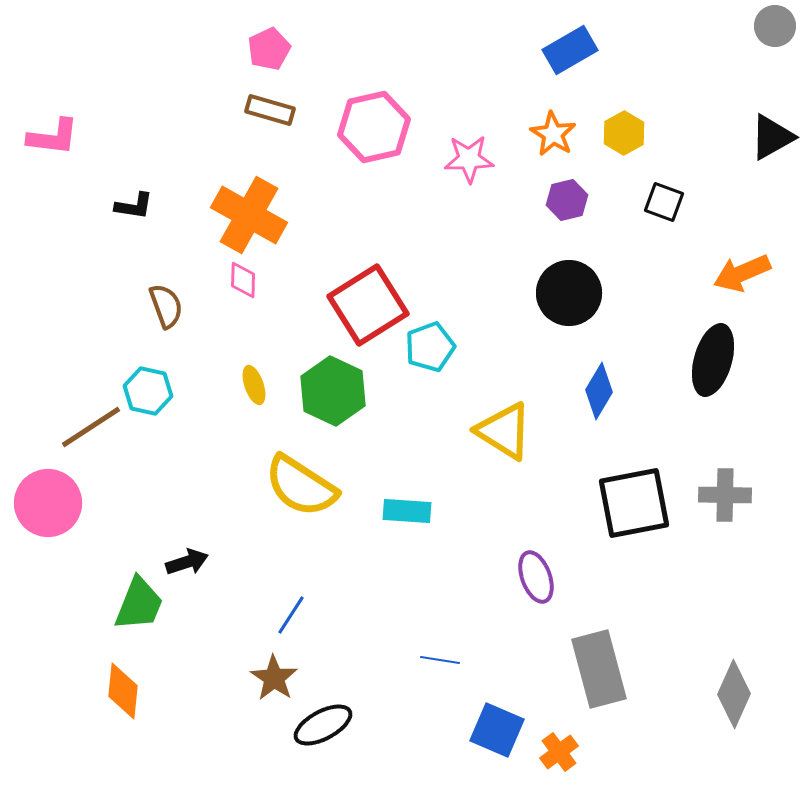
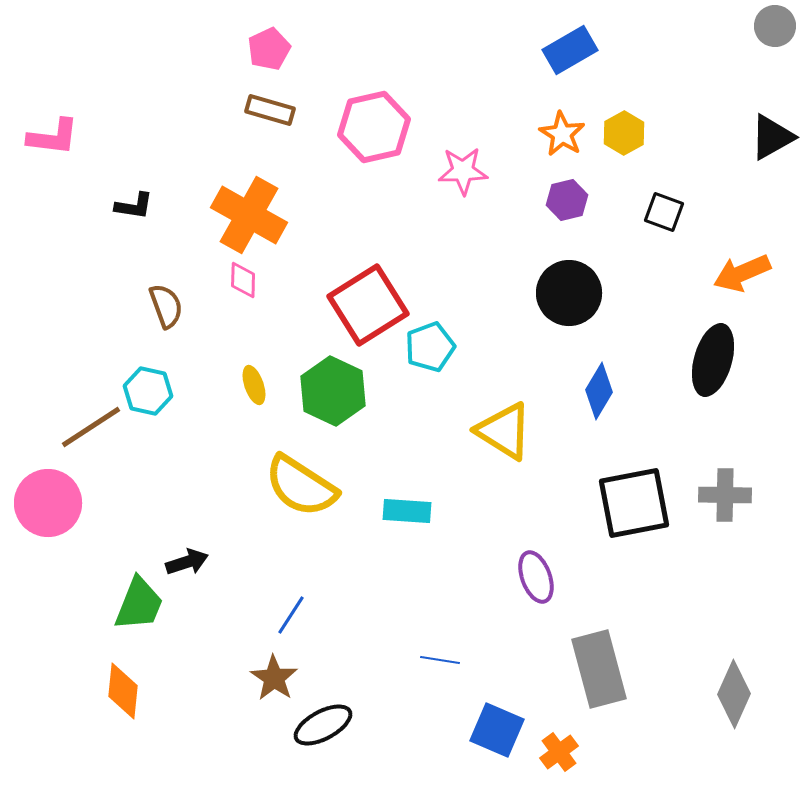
orange star at (553, 134): moved 9 px right
pink star at (469, 159): moved 6 px left, 12 px down
black square at (664, 202): moved 10 px down
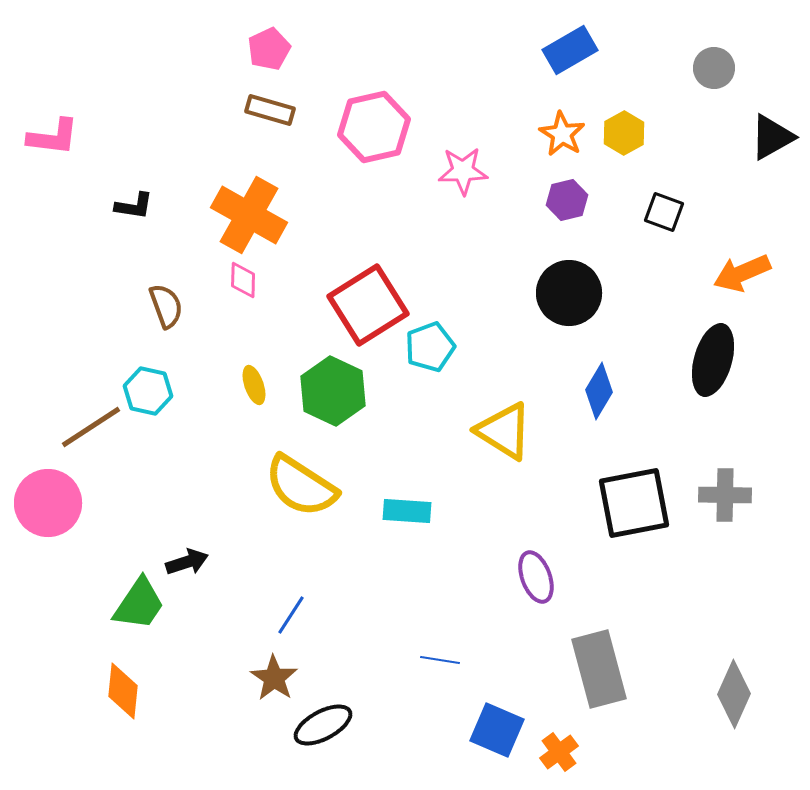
gray circle at (775, 26): moved 61 px left, 42 px down
green trapezoid at (139, 604): rotated 12 degrees clockwise
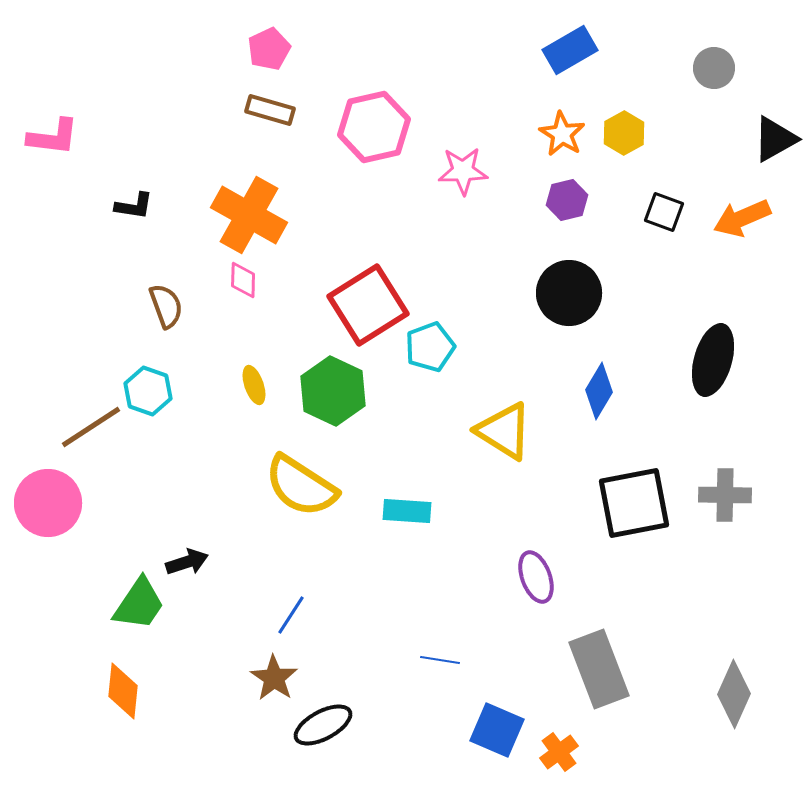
black triangle at (772, 137): moved 3 px right, 2 px down
orange arrow at (742, 273): moved 55 px up
cyan hexagon at (148, 391): rotated 6 degrees clockwise
gray rectangle at (599, 669): rotated 6 degrees counterclockwise
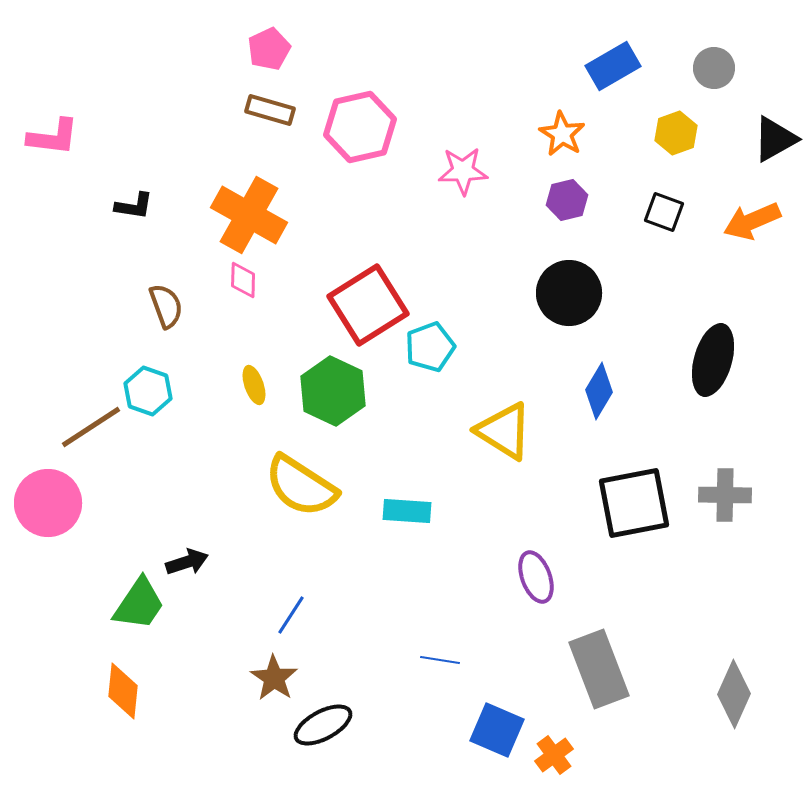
blue rectangle at (570, 50): moved 43 px right, 16 px down
pink hexagon at (374, 127): moved 14 px left
yellow hexagon at (624, 133): moved 52 px right; rotated 9 degrees clockwise
orange arrow at (742, 218): moved 10 px right, 3 px down
orange cross at (559, 752): moved 5 px left, 3 px down
